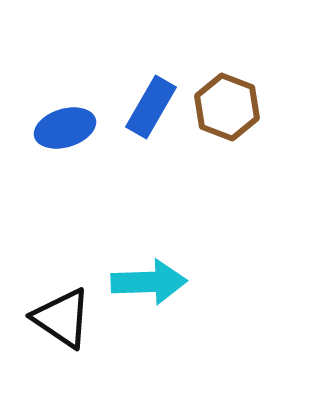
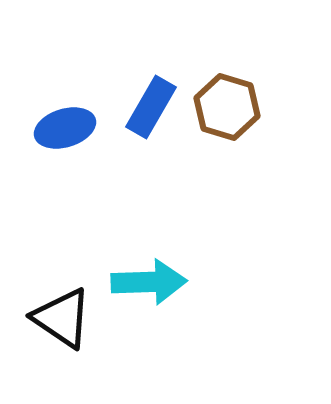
brown hexagon: rotated 4 degrees counterclockwise
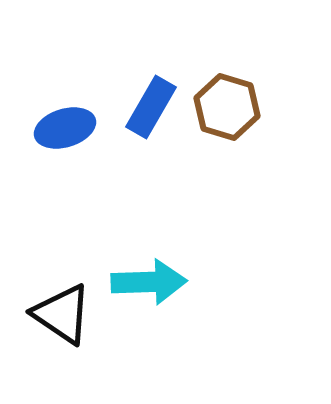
black triangle: moved 4 px up
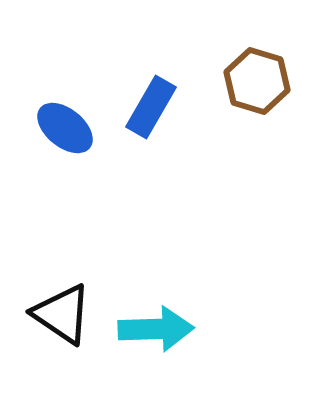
brown hexagon: moved 30 px right, 26 px up
blue ellipse: rotated 56 degrees clockwise
cyan arrow: moved 7 px right, 47 px down
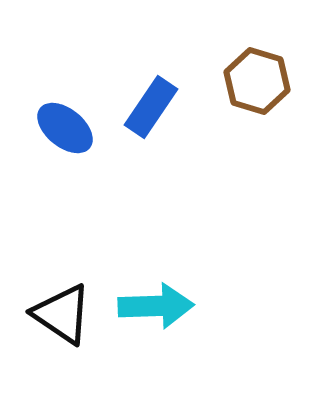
blue rectangle: rotated 4 degrees clockwise
cyan arrow: moved 23 px up
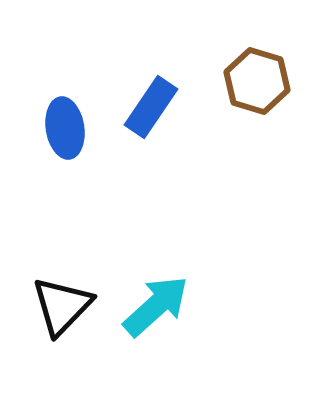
blue ellipse: rotated 42 degrees clockwise
cyan arrow: rotated 40 degrees counterclockwise
black triangle: moved 8 px up; rotated 40 degrees clockwise
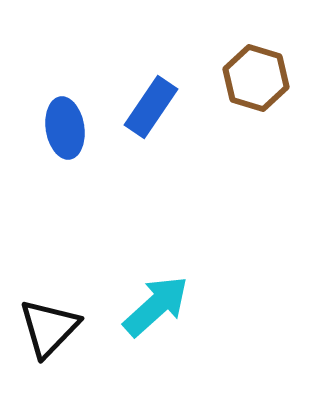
brown hexagon: moved 1 px left, 3 px up
black triangle: moved 13 px left, 22 px down
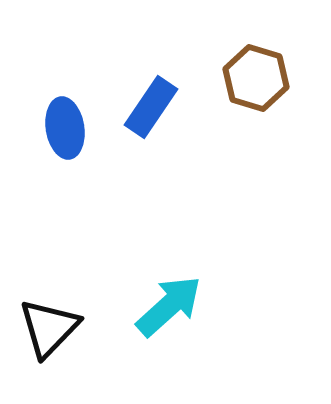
cyan arrow: moved 13 px right
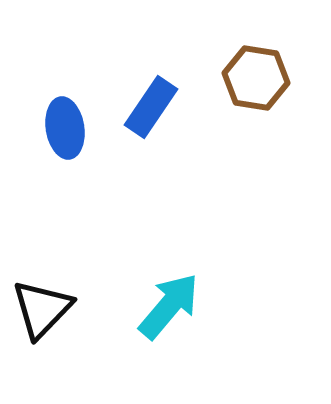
brown hexagon: rotated 8 degrees counterclockwise
cyan arrow: rotated 8 degrees counterclockwise
black triangle: moved 7 px left, 19 px up
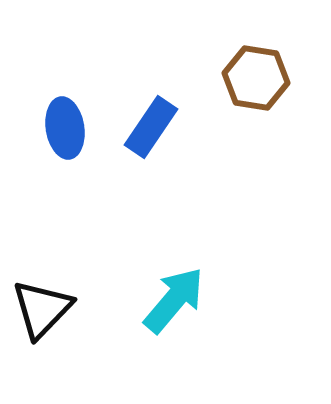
blue rectangle: moved 20 px down
cyan arrow: moved 5 px right, 6 px up
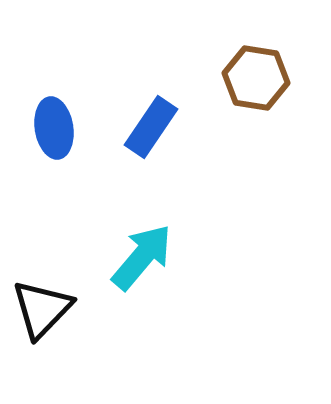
blue ellipse: moved 11 px left
cyan arrow: moved 32 px left, 43 px up
